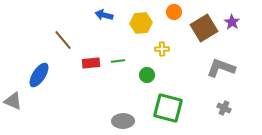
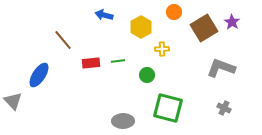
yellow hexagon: moved 4 px down; rotated 25 degrees counterclockwise
gray triangle: rotated 24 degrees clockwise
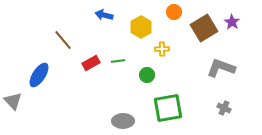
red rectangle: rotated 24 degrees counterclockwise
green square: rotated 24 degrees counterclockwise
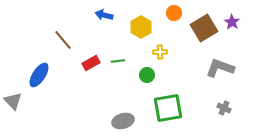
orange circle: moved 1 px down
yellow cross: moved 2 px left, 3 px down
gray L-shape: moved 1 px left
gray ellipse: rotated 15 degrees counterclockwise
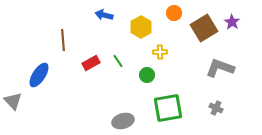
brown line: rotated 35 degrees clockwise
green line: rotated 64 degrees clockwise
gray cross: moved 8 px left
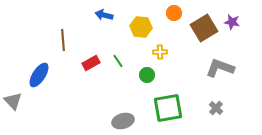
purple star: rotated 21 degrees counterclockwise
yellow hexagon: rotated 25 degrees counterclockwise
gray cross: rotated 16 degrees clockwise
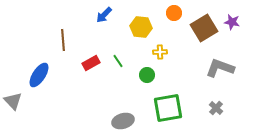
blue arrow: rotated 60 degrees counterclockwise
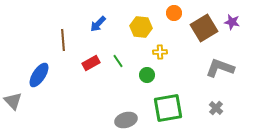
blue arrow: moved 6 px left, 9 px down
gray ellipse: moved 3 px right, 1 px up
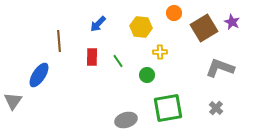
purple star: rotated 14 degrees clockwise
brown line: moved 4 px left, 1 px down
red rectangle: moved 1 px right, 6 px up; rotated 60 degrees counterclockwise
gray triangle: rotated 18 degrees clockwise
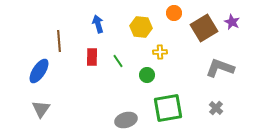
blue arrow: rotated 120 degrees clockwise
blue ellipse: moved 4 px up
gray triangle: moved 28 px right, 8 px down
